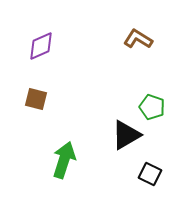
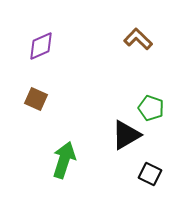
brown L-shape: rotated 12 degrees clockwise
brown square: rotated 10 degrees clockwise
green pentagon: moved 1 px left, 1 px down
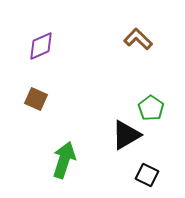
green pentagon: rotated 15 degrees clockwise
black square: moved 3 px left, 1 px down
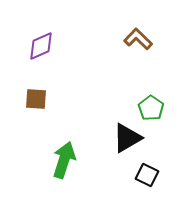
brown square: rotated 20 degrees counterclockwise
black triangle: moved 1 px right, 3 px down
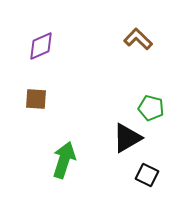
green pentagon: rotated 20 degrees counterclockwise
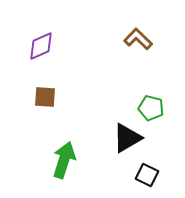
brown square: moved 9 px right, 2 px up
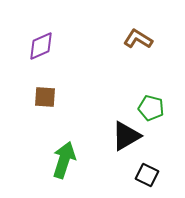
brown L-shape: rotated 12 degrees counterclockwise
black triangle: moved 1 px left, 2 px up
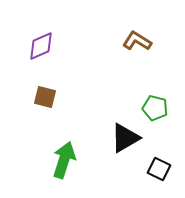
brown L-shape: moved 1 px left, 2 px down
brown square: rotated 10 degrees clockwise
green pentagon: moved 4 px right
black triangle: moved 1 px left, 2 px down
black square: moved 12 px right, 6 px up
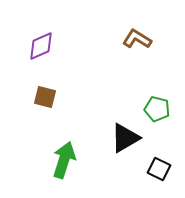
brown L-shape: moved 2 px up
green pentagon: moved 2 px right, 1 px down
